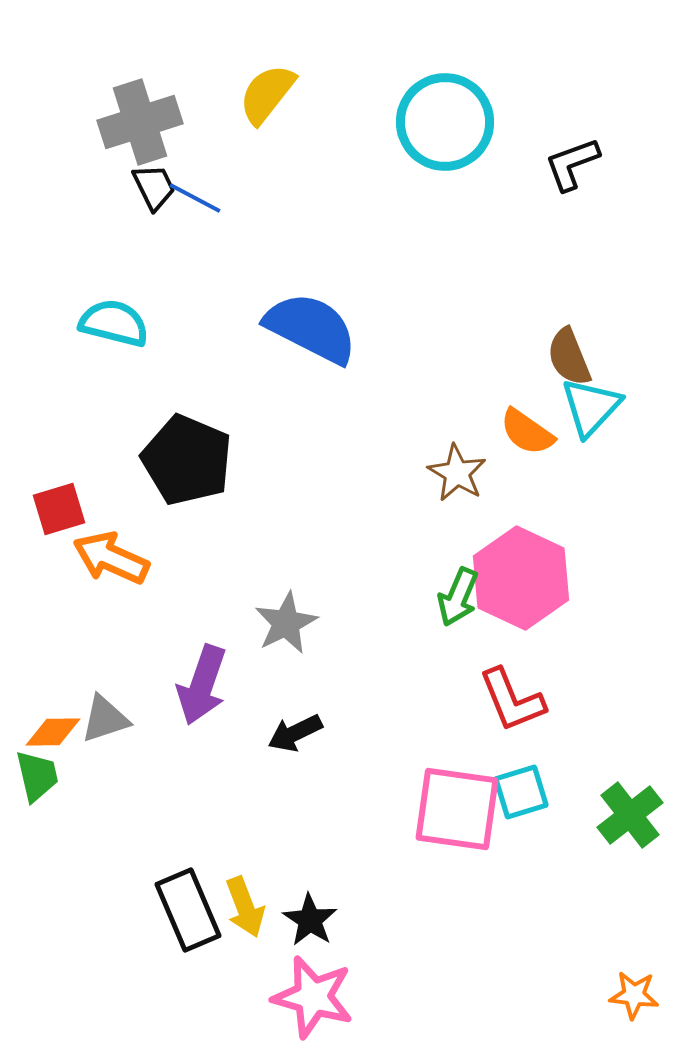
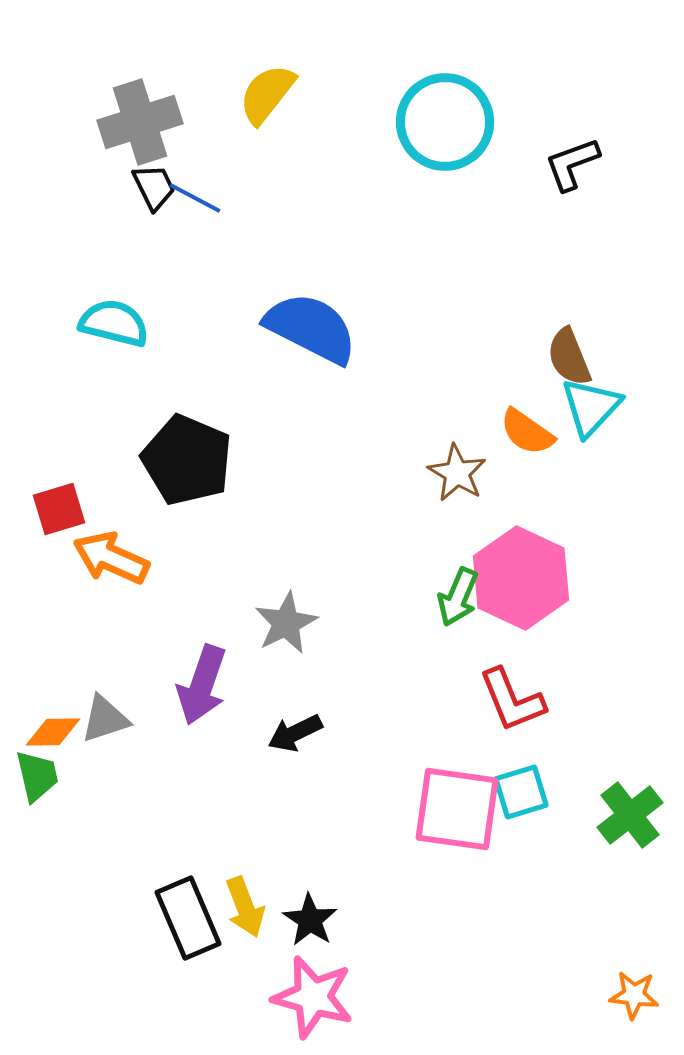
black rectangle: moved 8 px down
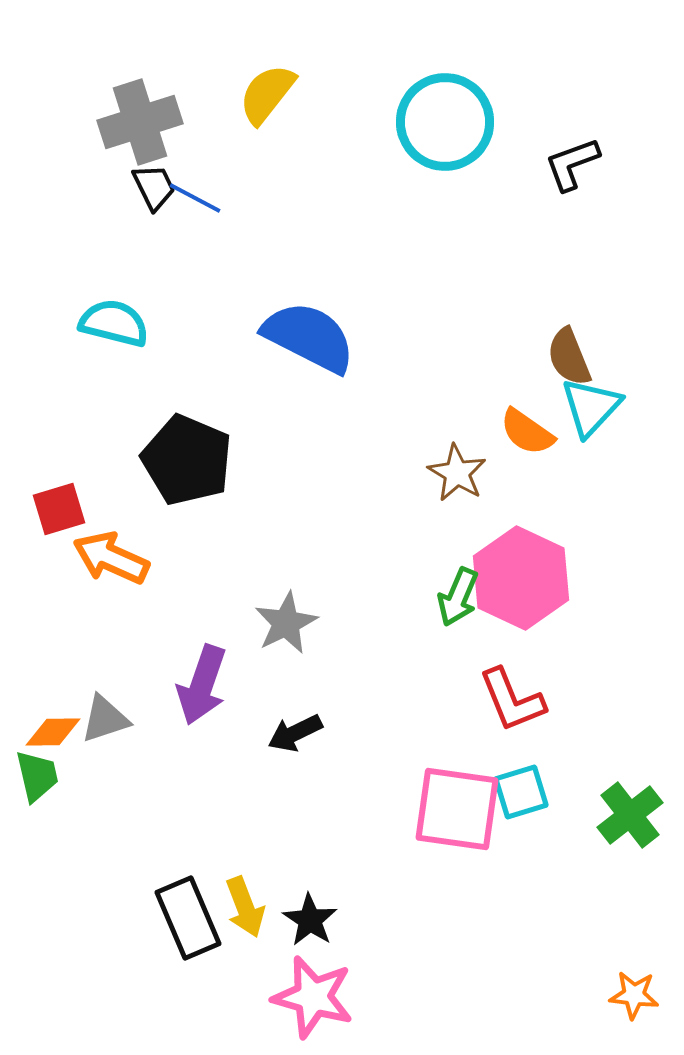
blue semicircle: moved 2 px left, 9 px down
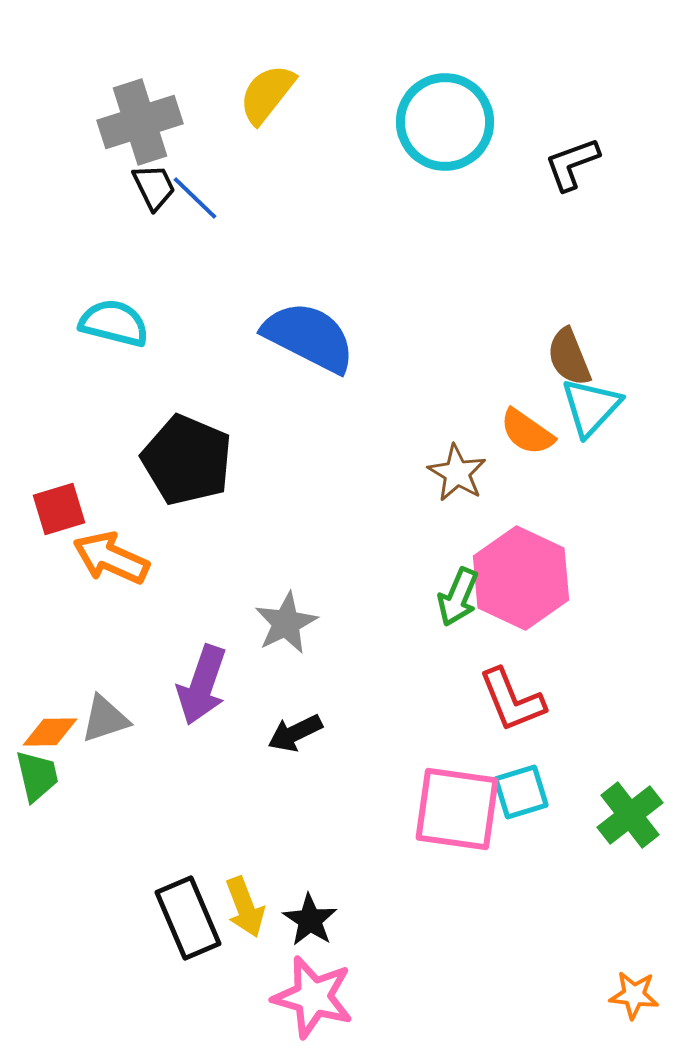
blue line: rotated 16 degrees clockwise
orange diamond: moved 3 px left
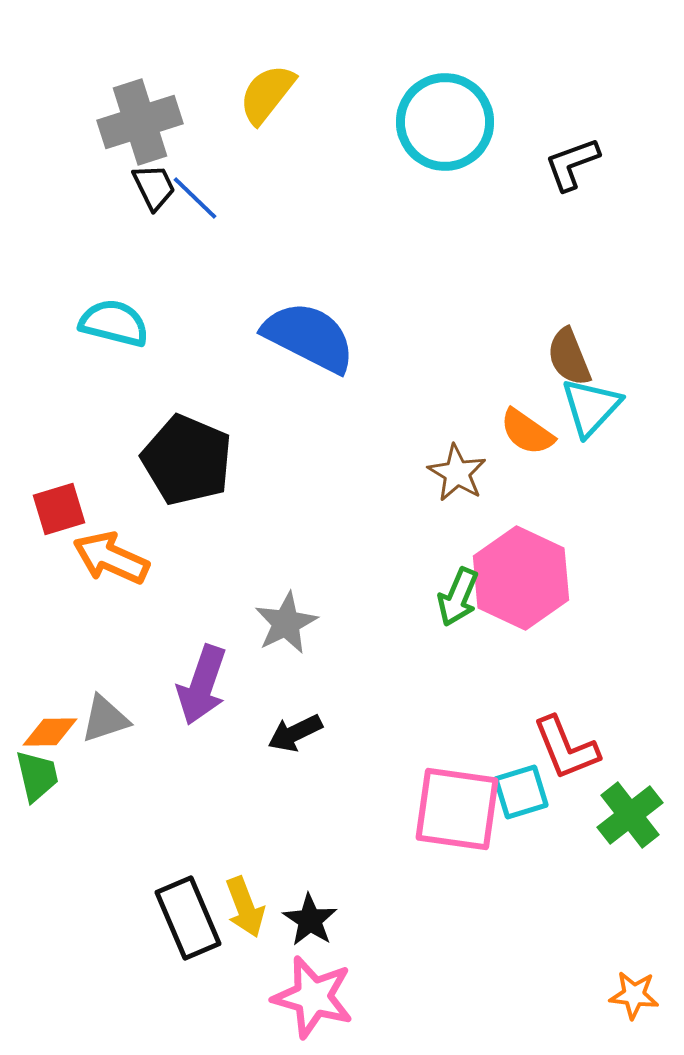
red L-shape: moved 54 px right, 48 px down
